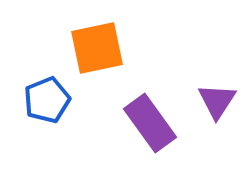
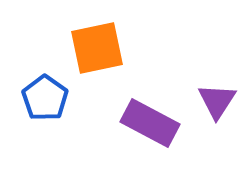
blue pentagon: moved 2 px left, 2 px up; rotated 15 degrees counterclockwise
purple rectangle: rotated 26 degrees counterclockwise
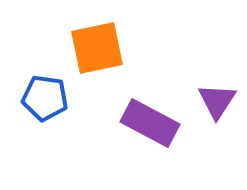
blue pentagon: rotated 27 degrees counterclockwise
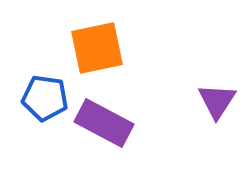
purple rectangle: moved 46 px left
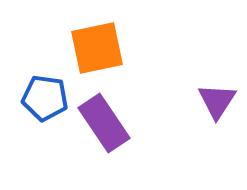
purple rectangle: rotated 28 degrees clockwise
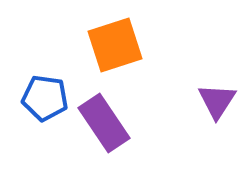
orange square: moved 18 px right, 3 px up; rotated 6 degrees counterclockwise
